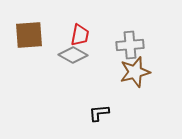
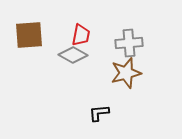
red trapezoid: moved 1 px right
gray cross: moved 1 px left, 2 px up
brown star: moved 9 px left, 1 px down
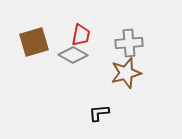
brown square: moved 5 px right, 7 px down; rotated 12 degrees counterclockwise
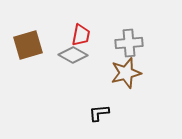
brown square: moved 6 px left, 3 px down
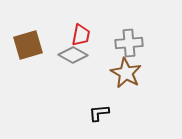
brown star: rotated 28 degrees counterclockwise
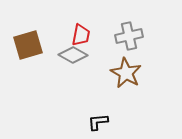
gray cross: moved 7 px up; rotated 8 degrees counterclockwise
black L-shape: moved 1 px left, 9 px down
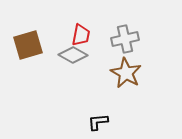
gray cross: moved 4 px left, 3 px down
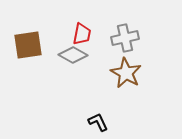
red trapezoid: moved 1 px right, 1 px up
gray cross: moved 1 px up
brown square: rotated 8 degrees clockwise
black L-shape: rotated 70 degrees clockwise
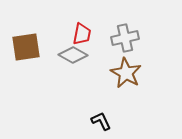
brown square: moved 2 px left, 2 px down
black L-shape: moved 3 px right, 1 px up
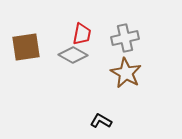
black L-shape: rotated 35 degrees counterclockwise
